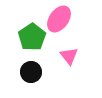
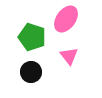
pink ellipse: moved 7 px right
green pentagon: rotated 20 degrees counterclockwise
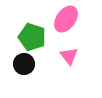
black circle: moved 7 px left, 8 px up
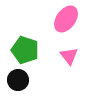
green pentagon: moved 7 px left, 13 px down
black circle: moved 6 px left, 16 px down
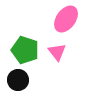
pink triangle: moved 12 px left, 4 px up
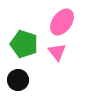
pink ellipse: moved 4 px left, 3 px down
green pentagon: moved 1 px left, 6 px up
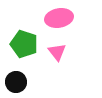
pink ellipse: moved 3 px left, 4 px up; rotated 44 degrees clockwise
black circle: moved 2 px left, 2 px down
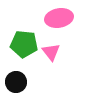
green pentagon: rotated 12 degrees counterclockwise
pink triangle: moved 6 px left
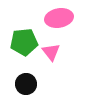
green pentagon: moved 2 px up; rotated 12 degrees counterclockwise
black circle: moved 10 px right, 2 px down
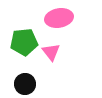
black circle: moved 1 px left
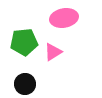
pink ellipse: moved 5 px right
pink triangle: moved 2 px right; rotated 36 degrees clockwise
